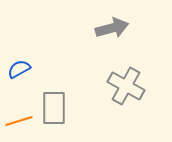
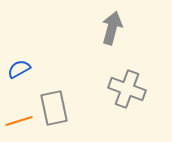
gray arrow: rotated 60 degrees counterclockwise
gray cross: moved 1 px right, 3 px down; rotated 9 degrees counterclockwise
gray rectangle: rotated 12 degrees counterclockwise
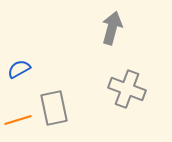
orange line: moved 1 px left, 1 px up
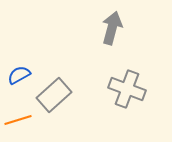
blue semicircle: moved 6 px down
gray rectangle: moved 13 px up; rotated 60 degrees clockwise
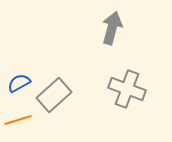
blue semicircle: moved 8 px down
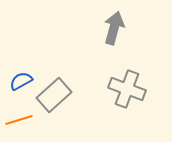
gray arrow: moved 2 px right
blue semicircle: moved 2 px right, 2 px up
orange line: moved 1 px right
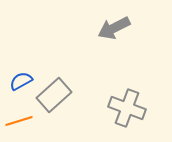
gray arrow: rotated 132 degrees counterclockwise
gray cross: moved 19 px down
orange line: moved 1 px down
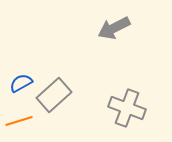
blue semicircle: moved 2 px down
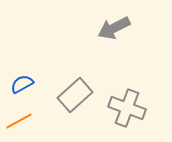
blue semicircle: moved 1 px right, 1 px down
gray rectangle: moved 21 px right
orange line: rotated 12 degrees counterclockwise
